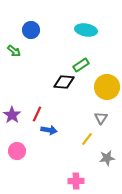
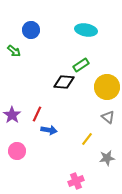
gray triangle: moved 7 px right, 1 px up; rotated 24 degrees counterclockwise
pink cross: rotated 21 degrees counterclockwise
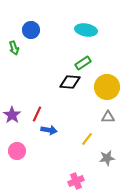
green arrow: moved 3 px up; rotated 32 degrees clockwise
green rectangle: moved 2 px right, 2 px up
black diamond: moved 6 px right
gray triangle: rotated 40 degrees counterclockwise
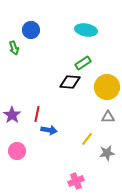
red line: rotated 14 degrees counterclockwise
gray star: moved 5 px up
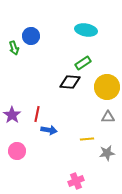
blue circle: moved 6 px down
yellow line: rotated 48 degrees clockwise
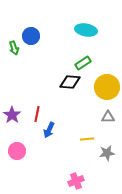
blue arrow: rotated 105 degrees clockwise
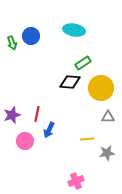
cyan ellipse: moved 12 px left
green arrow: moved 2 px left, 5 px up
yellow circle: moved 6 px left, 1 px down
purple star: rotated 18 degrees clockwise
pink circle: moved 8 px right, 10 px up
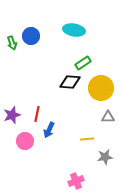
gray star: moved 2 px left, 4 px down
